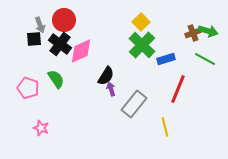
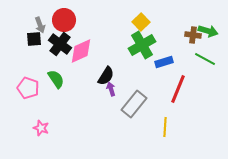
brown cross: moved 2 px down; rotated 28 degrees clockwise
green cross: rotated 16 degrees clockwise
blue rectangle: moved 2 px left, 3 px down
yellow line: rotated 18 degrees clockwise
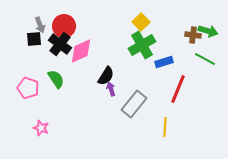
red circle: moved 6 px down
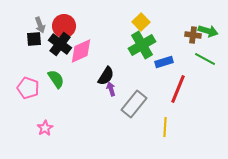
pink star: moved 4 px right; rotated 21 degrees clockwise
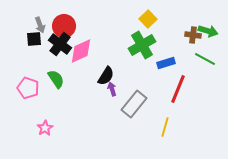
yellow square: moved 7 px right, 3 px up
blue rectangle: moved 2 px right, 1 px down
purple arrow: moved 1 px right
yellow line: rotated 12 degrees clockwise
